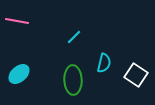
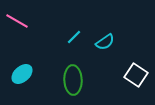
pink line: rotated 20 degrees clockwise
cyan semicircle: moved 1 px right, 21 px up; rotated 42 degrees clockwise
cyan ellipse: moved 3 px right
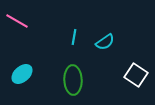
cyan line: rotated 35 degrees counterclockwise
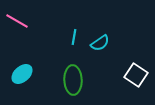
cyan semicircle: moved 5 px left, 1 px down
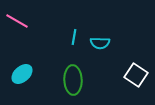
cyan semicircle: rotated 36 degrees clockwise
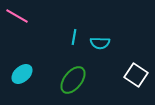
pink line: moved 5 px up
green ellipse: rotated 40 degrees clockwise
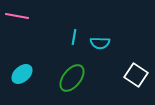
pink line: rotated 20 degrees counterclockwise
green ellipse: moved 1 px left, 2 px up
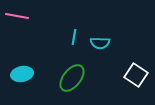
cyan ellipse: rotated 30 degrees clockwise
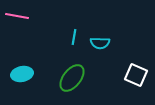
white square: rotated 10 degrees counterclockwise
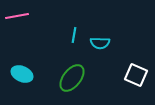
pink line: rotated 20 degrees counterclockwise
cyan line: moved 2 px up
cyan ellipse: rotated 35 degrees clockwise
